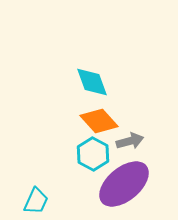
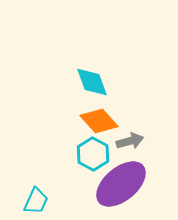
purple ellipse: moved 3 px left
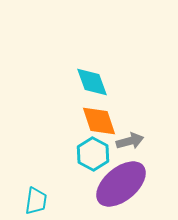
orange diamond: rotated 24 degrees clockwise
cyan trapezoid: rotated 16 degrees counterclockwise
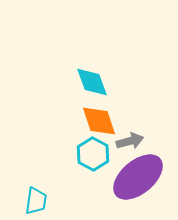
purple ellipse: moved 17 px right, 7 px up
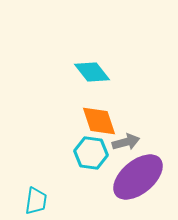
cyan diamond: moved 10 px up; rotated 18 degrees counterclockwise
gray arrow: moved 4 px left, 1 px down
cyan hexagon: moved 2 px left, 1 px up; rotated 20 degrees counterclockwise
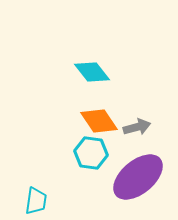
orange diamond: rotated 15 degrees counterclockwise
gray arrow: moved 11 px right, 15 px up
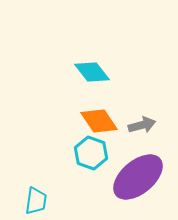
gray arrow: moved 5 px right, 2 px up
cyan hexagon: rotated 12 degrees clockwise
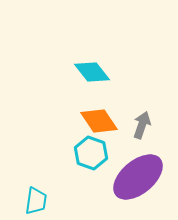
gray arrow: rotated 56 degrees counterclockwise
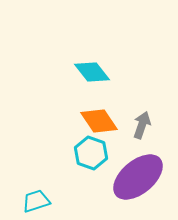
cyan trapezoid: rotated 116 degrees counterclockwise
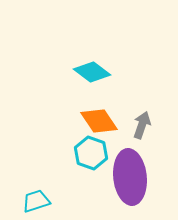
cyan diamond: rotated 15 degrees counterclockwise
purple ellipse: moved 8 px left; rotated 56 degrees counterclockwise
